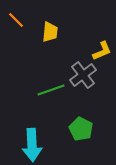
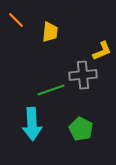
gray cross: rotated 32 degrees clockwise
cyan arrow: moved 21 px up
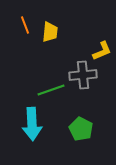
orange line: moved 9 px right, 5 px down; rotated 24 degrees clockwise
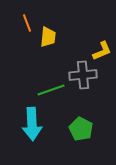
orange line: moved 2 px right, 2 px up
yellow trapezoid: moved 2 px left, 5 px down
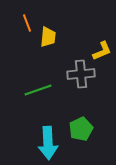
gray cross: moved 2 px left, 1 px up
green line: moved 13 px left
cyan arrow: moved 16 px right, 19 px down
green pentagon: rotated 20 degrees clockwise
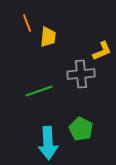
green line: moved 1 px right, 1 px down
green pentagon: rotated 20 degrees counterclockwise
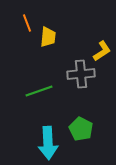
yellow L-shape: rotated 10 degrees counterclockwise
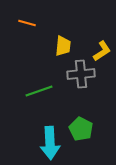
orange line: rotated 54 degrees counterclockwise
yellow trapezoid: moved 15 px right, 9 px down
cyan arrow: moved 2 px right
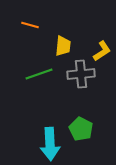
orange line: moved 3 px right, 2 px down
green line: moved 17 px up
cyan arrow: moved 1 px down
